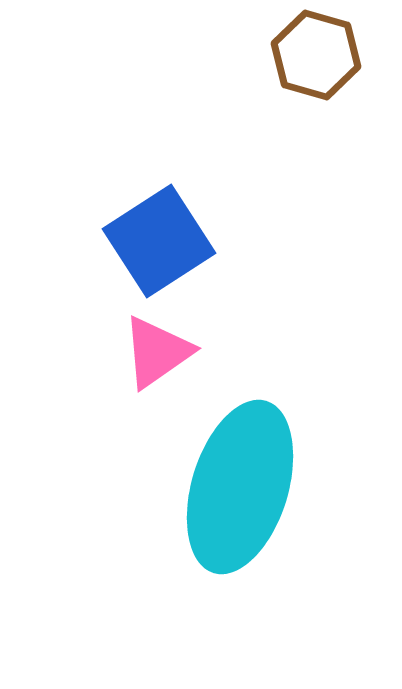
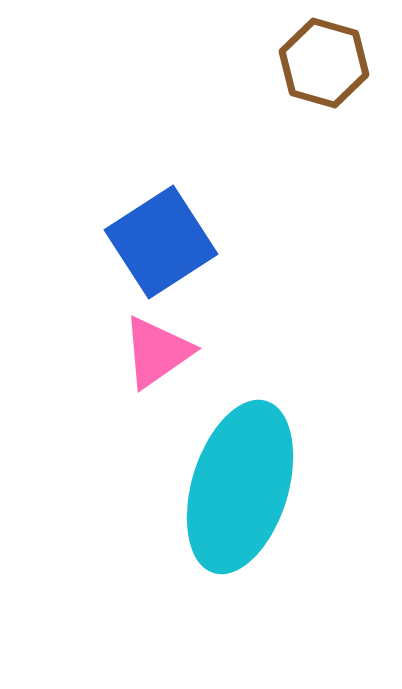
brown hexagon: moved 8 px right, 8 px down
blue square: moved 2 px right, 1 px down
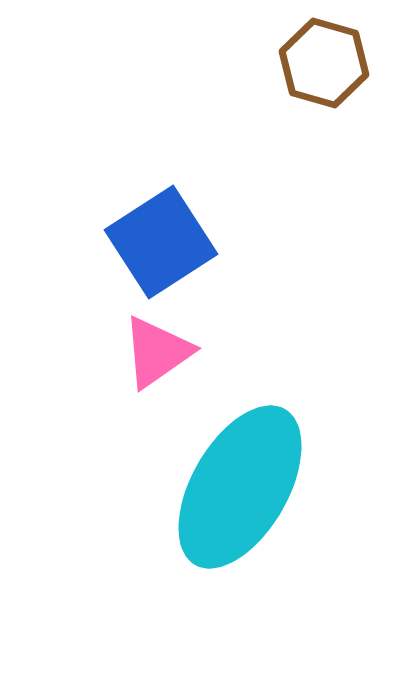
cyan ellipse: rotated 13 degrees clockwise
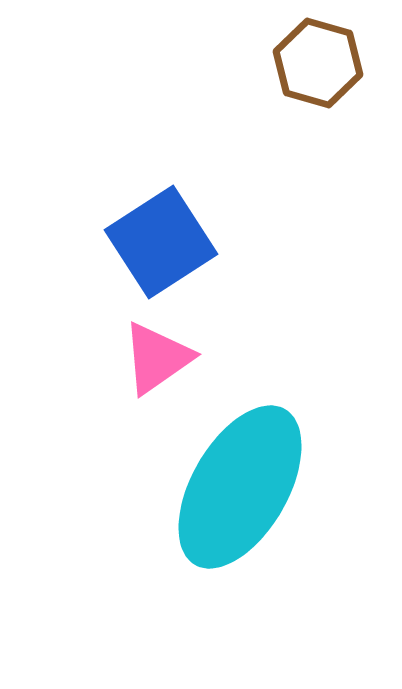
brown hexagon: moved 6 px left
pink triangle: moved 6 px down
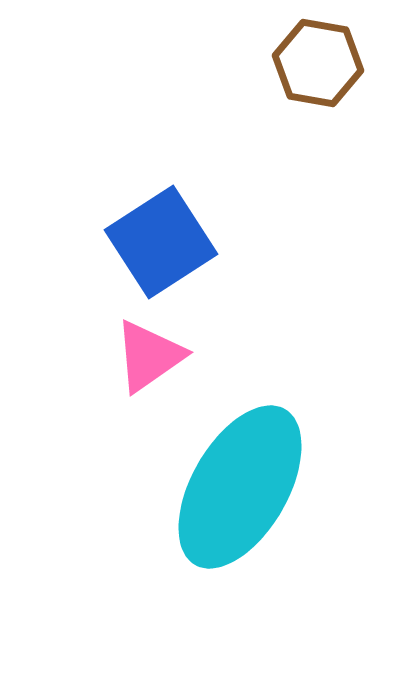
brown hexagon: rotated 6 degrees counterclockwise
pink triangle: moved 8 px left, 2 px up
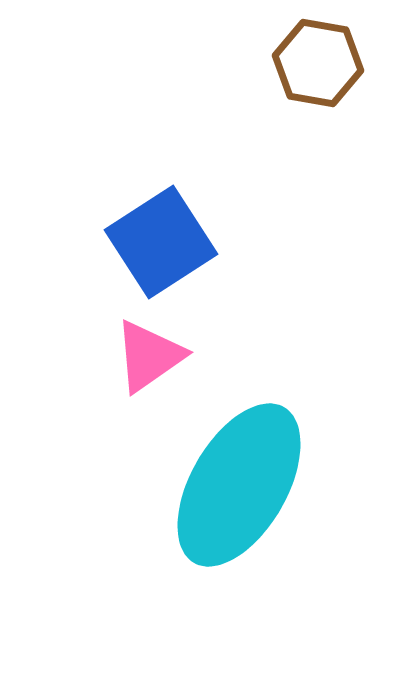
cyan ellipse: moved 1 px left, 2 px up
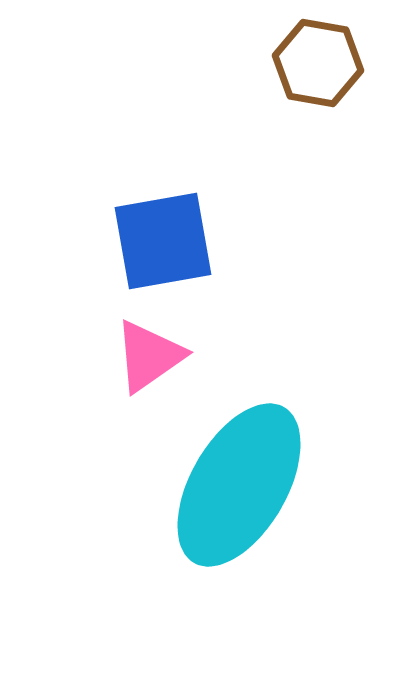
blue square: moved 2 px right, 1 px up; rotated 23 degrees clockwise
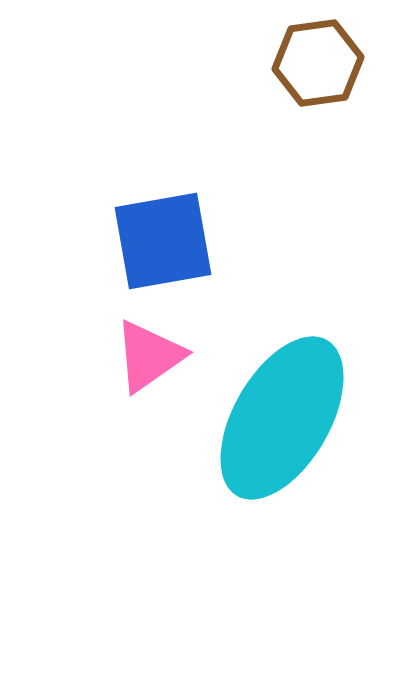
brown hexagon: rotated 18 degrees counterclockwise
cyan ellipse: moved 43 px right, 67 px up
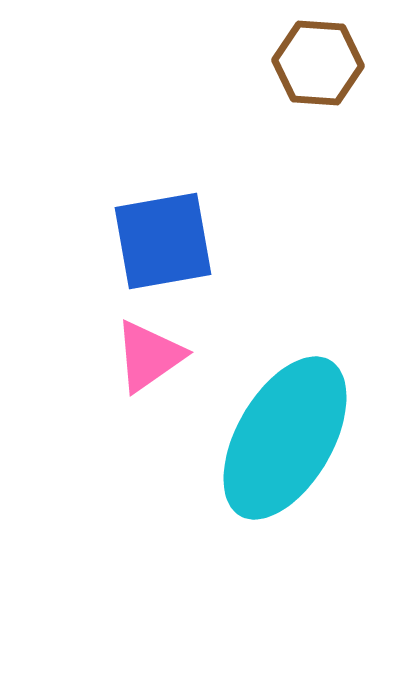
brown hexagon: rotated 12 degrees clockwise
cyan ellipse: moved 3 px right, 20 px down
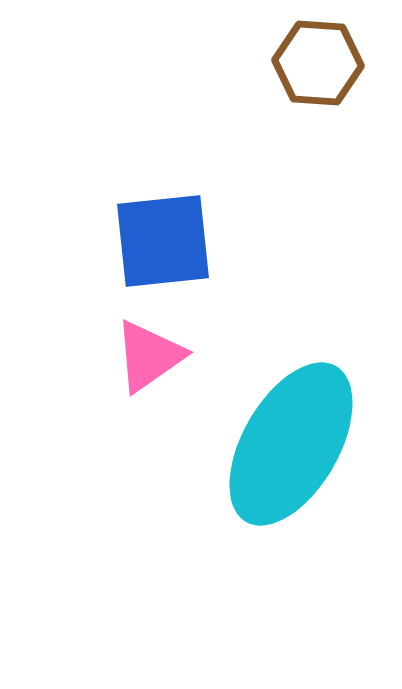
blue square: rotated 4 degrees clockwise
cyan ellipse: moved 6 px right, 6 px down
